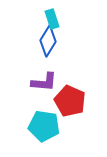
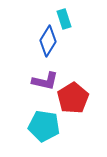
cyan rectangle: moved 12 px right
purple L-shape: moved 1 px right, 1 px up; rotated 8 degrees clockwise
red pentagon: moved 3 px right, 3 px up; rotated 16 degrees clockwise
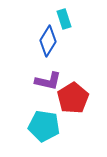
purple L-shape: moved 3 px right
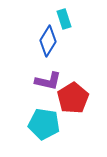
cyan pentagon: moved 2 px up
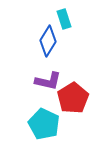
cyan pentagon: rotated 16 degrees clockwise
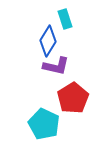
cyan rectangle: moved 1 px right
purple L-shape: moved 8 px right, 15 px up
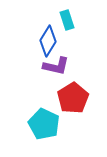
cyan rectangle: moved 2 px right, 1 px down
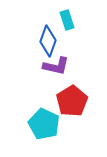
blue diamond: rotated 12 degrees counterclockwise
red pentagon: moved 1 px left, 3 px down
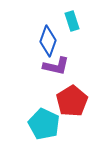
cyan rectangle: moved 5 px right, 1 px down
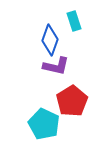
cyan rectangle: moved 2 px right
blue diamond: moved 2 px right, 1 px up
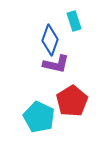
purple L-shape: moved 2 px up
cyan pentagon: moved 5 px left, 7 px up
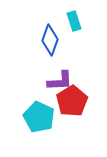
purple L-shape: moved 4 px right, 17 px down; rotated 16 degrees counterclockwise
